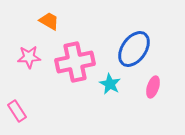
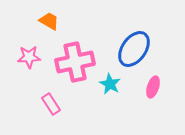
pink rectangle: moved 34 px right, 7 px up
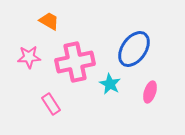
pink ellipse: moved 3 px left, 5 px down
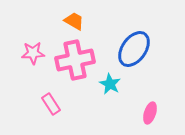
orange trapezoid: moved 25 px right
pink star: moved 4 px right, 4 px up
pink cross: moved 2 px up
pink ellipse: moved 21 px down
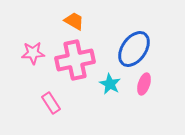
pink rectangle: moved 1 px up
pink ellipse: moved 6 px left, 29 px up
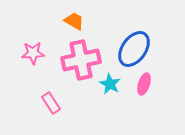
pink cross: moved 6 px right
